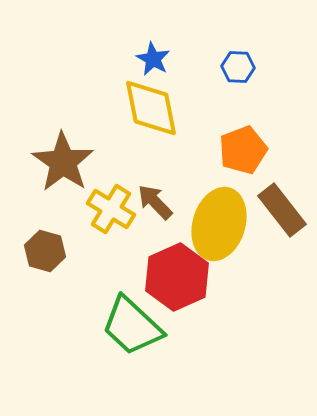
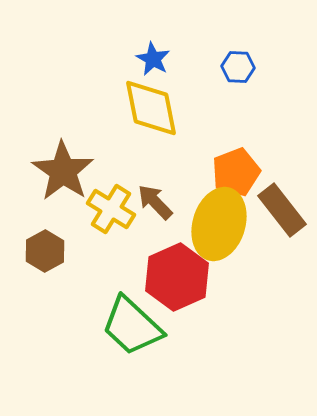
orange pentagon: moved 7 px left, 22 px down
brown star: moved 9 px down
brown hexagon: rotated 15 degrees clockwise
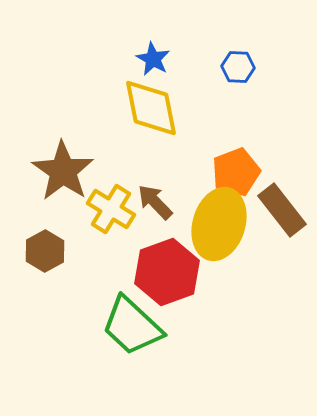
red hexagon: moved 10 px left, 5 px up; rotated 4 degrees clockwise
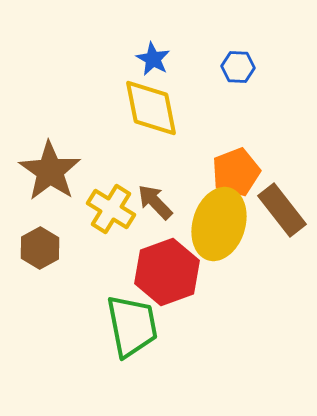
brown star: moved 13 px left
brown hexagon: moved 5 px left, 3 px up
green trapezoid: rotated 144 degrees counterclockwise
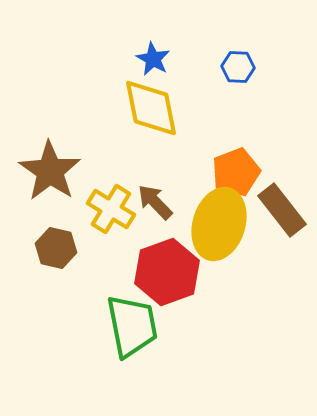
brown hexagon: moved 16 px right; rotated 18 degrees counterclockwise
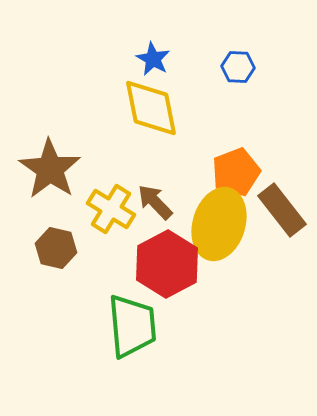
brown star: moved 2 px up
red hexagon: moved 8 px up; rotated 8 degrees counterclockwise
green trapezoid: rotated 6 degrees clockwise
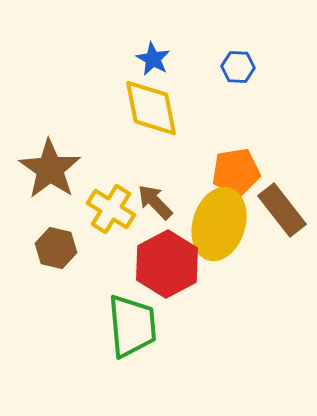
orange pentagon: rotated 12 degrees clockwise
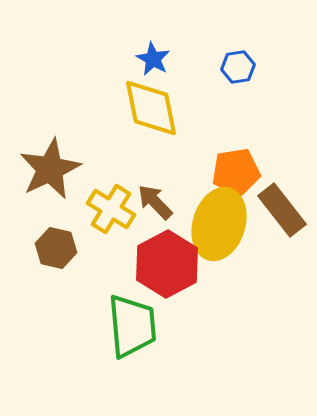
blue hexagon: rotated 12 degrees counterclockwise
brown star: rotated 12 degrees clockwise
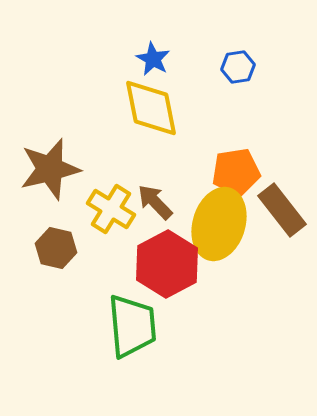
brown star: rotated 12 degrees clockwise
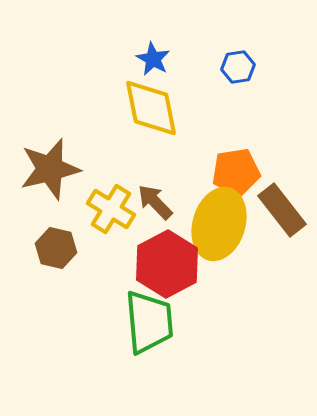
green trapezoid: moved 17 px right, 4 px up
